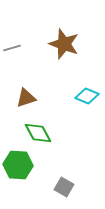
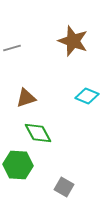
brown star: moved 9 px right, 3 px up
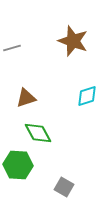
cyan diamond: rotated 40 degrees counterclockwise
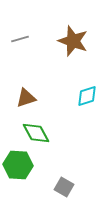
gray line: moved 8 px right, 9 px up
green diamond: moved 2 px left
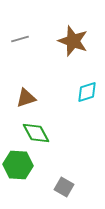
cyan diamond: moved 4 px up
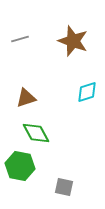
green hexagon: moved 2 px right, 1 px down; rotated 8 degrees clockwise
gray square: rotated 18 degrees counterclockwise
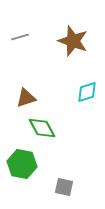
gray line: moved 2 px up
green diamond: moved 6 px right, 5 px up
green hexagon: moved 2 px right, 2 px up
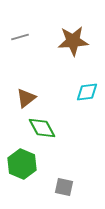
brown star: rotated 24 degrees counterclockwise
cyan diamond: rotated 10 degrees clockwise
brown triangle: rotated 20 degrees counterclockwise
green hexagon: rotated 12 degrees clockwise
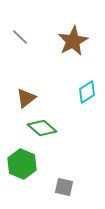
gray line: rotated 60 degrees clockwise
brown star: rotated 24 degrees counterclockwise
cyan diamond: rotated 25 degrees counterclockwise
green diamond: rotated 20 degrees counterclockwise
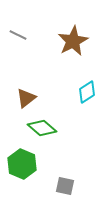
gray line: moved 2 px left, 2 px up; rotated 18 degrees counterclockwise
gray square: moved 1 px right, 1 px up
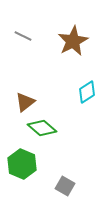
gray line: moved 5 px right, 1 px down
brown triangle: moved 1 px left, 4 px down
gray square: rotated 18 degrees clockwise
